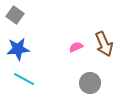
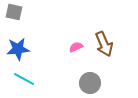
gray square: moved 1 px left, 3 px up; rotated 24 degrees counterclockwise
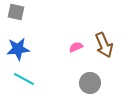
gray square: moved 2 px right
brown arrow: moved 1 px down
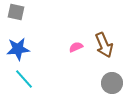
cyan line: rotated 20 degrees clockwise
gray circle: moved 22 px right
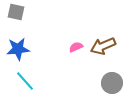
brown arrow: moved 1 px left, 1 px down; rotated 90 degrees clockwise
cyan line: moved 1 px right, 2 px down
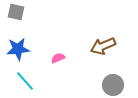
pink semicircle: moved 18 px left, 11 px down
gray circle: moved 1 px right, 2 px down
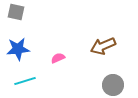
cyan line: rotated 65 degrees counterclockwise
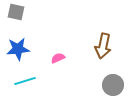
brown arrow: rotated 55 degrees counterclockwise
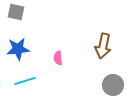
pink semicircle: rotated 72 degrees counterclockwise
